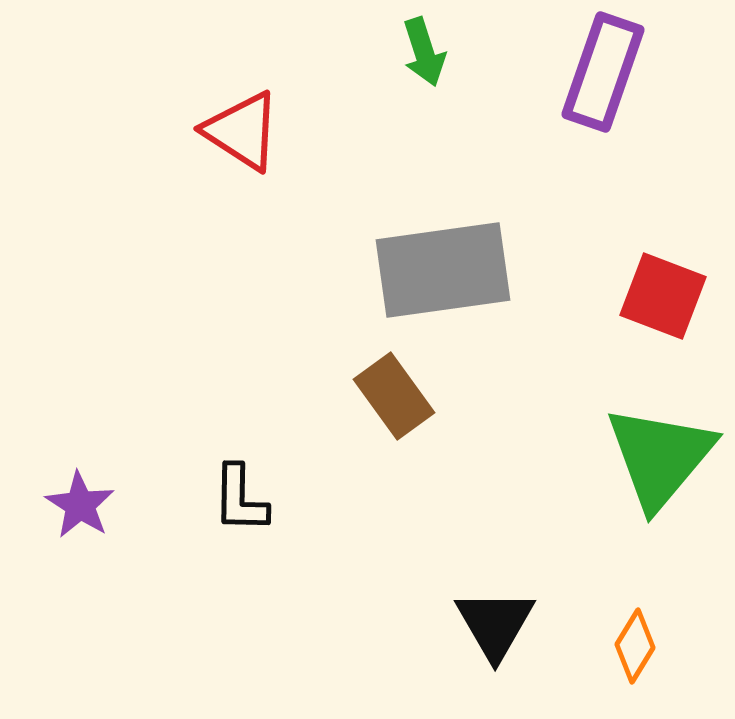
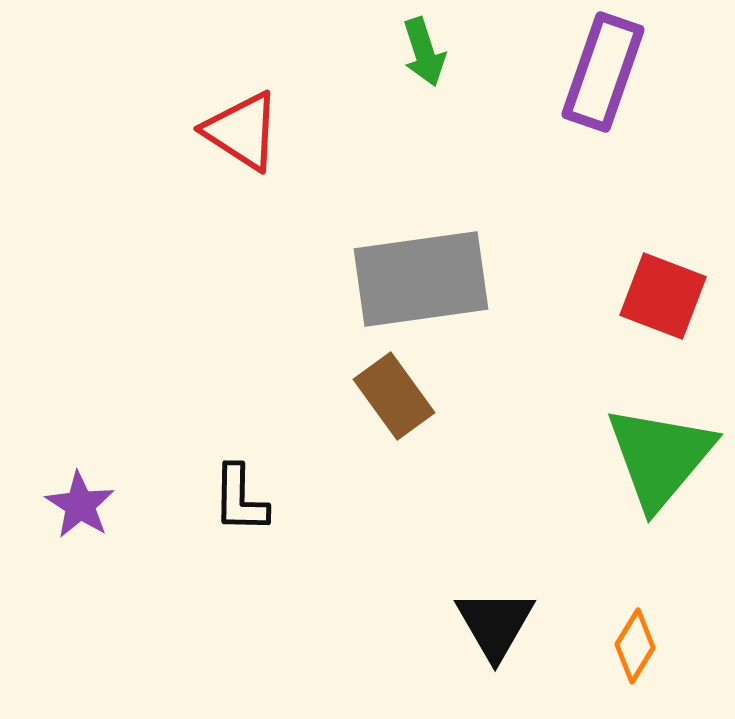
gray rectangle: moved 22 px left, 9 px down
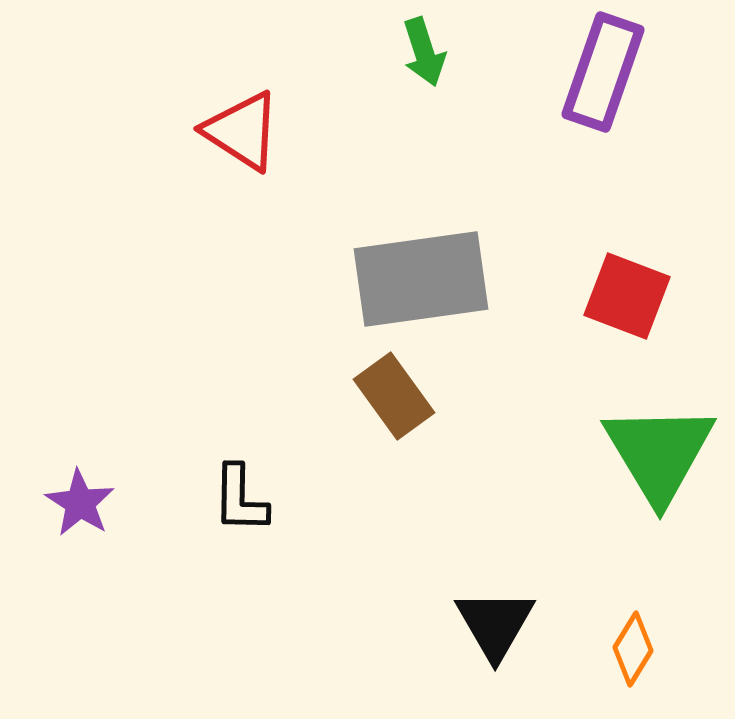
red square: moved 36 px left
green triangle: moved 1 px left, 4 px up; rotated 11 degrees counterclockwise
purple star: moved 2 px up
orange diamond: moved 2 px left, 3 px down
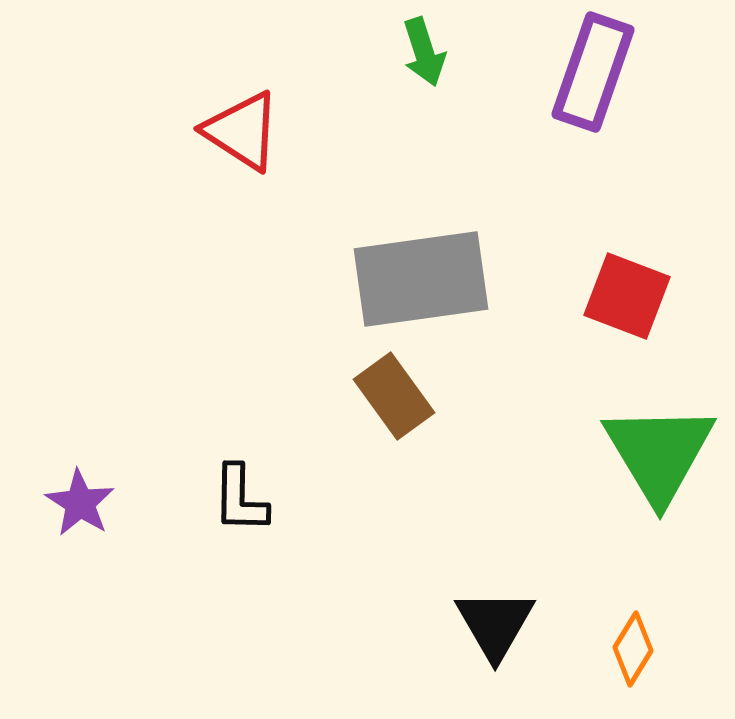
purple rectangle: moved 10 px left
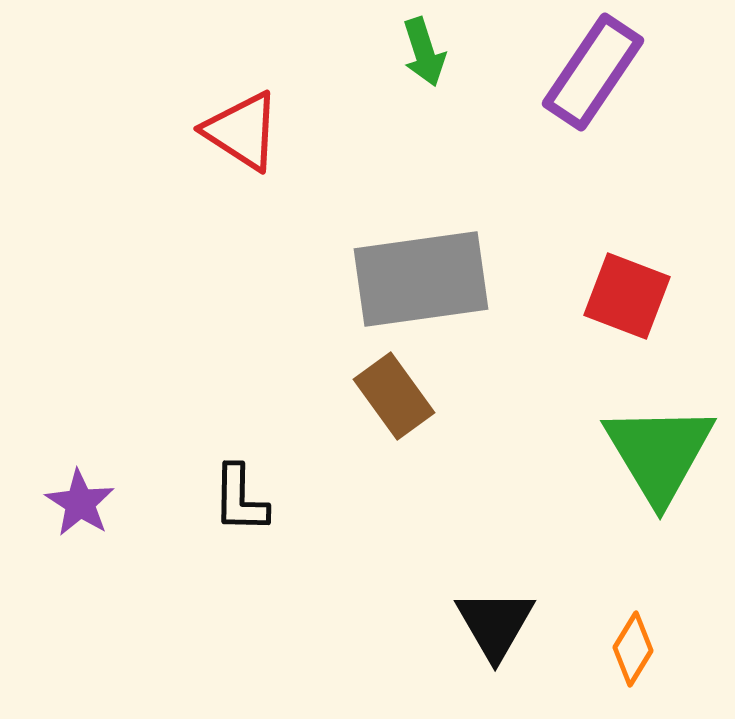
purple rectangle: rotated 15 degrees clockwise
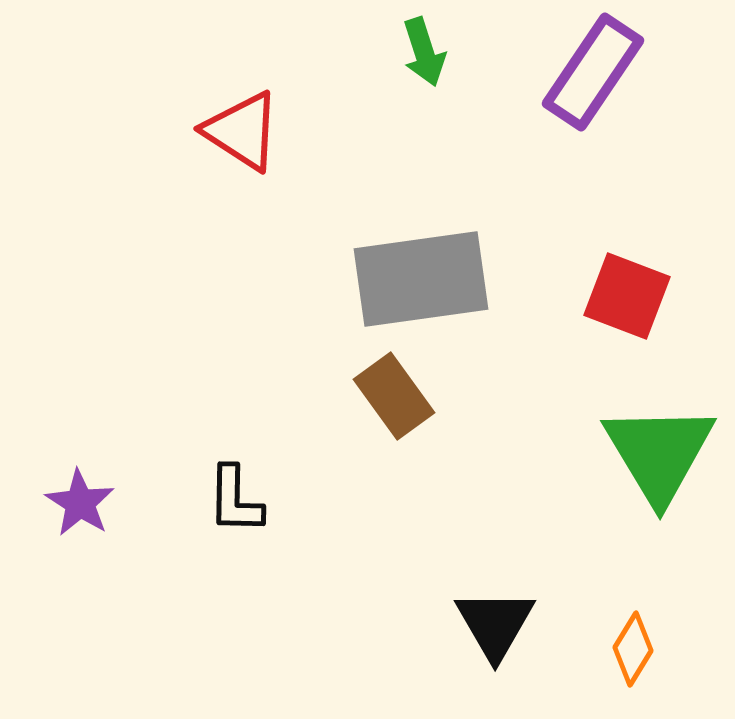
black L-shape: moved 5 px left, 1 px down
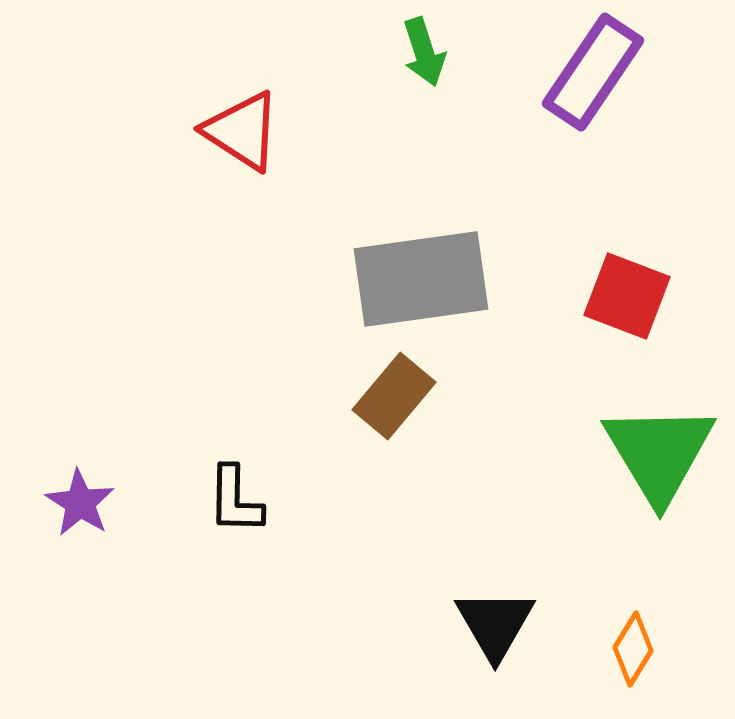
brown rectangle: rotated 76 degrees clockwise
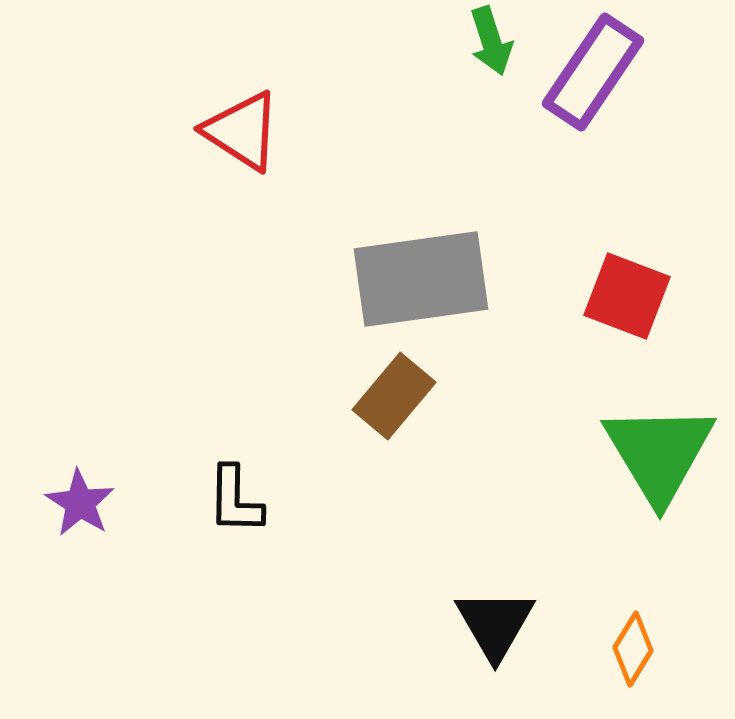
green arrow: moved 67 px right, 11 px up
